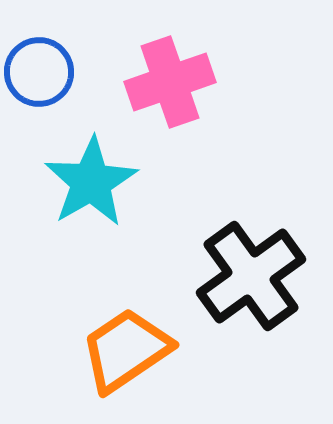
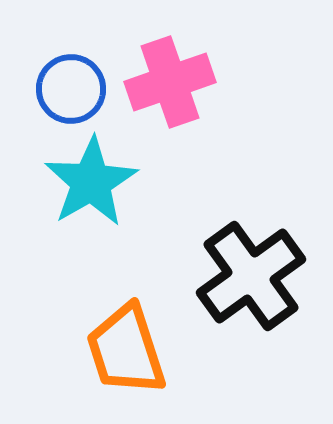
blue circle: moved 32 px right, 17 px down
orange trapezoid: rotated 74 degrees counterclockwise
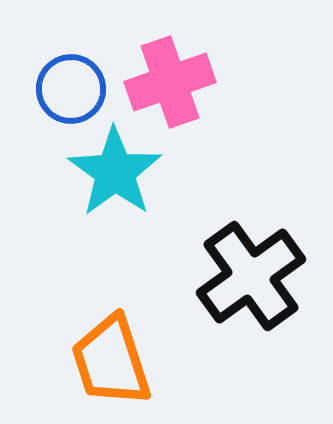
cyan star: moved 24 px right, 10 px up; rotated 6 degrees counterclockwise
orange trapezoid: moved 15 px left, 11 px down
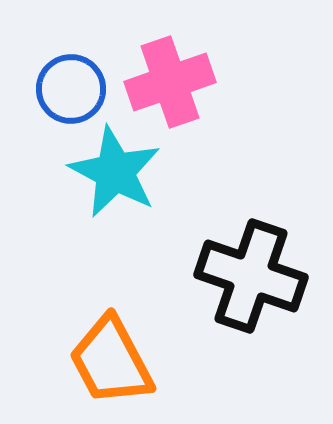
cyan star: rotated 8 degrees counterclockwise
black cross: rotated 35 degrees counterclockwise
orange trapezoid: rotated 10 degrees counterclockwise
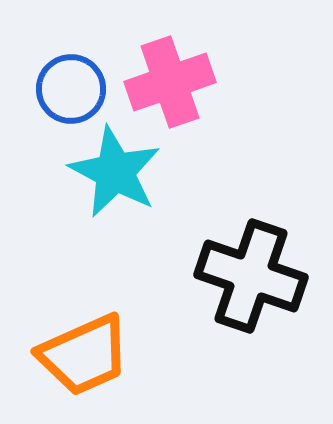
orange trapezoid: moved 27 px left, 6 px up; rotated 86 degrees counterclockwise
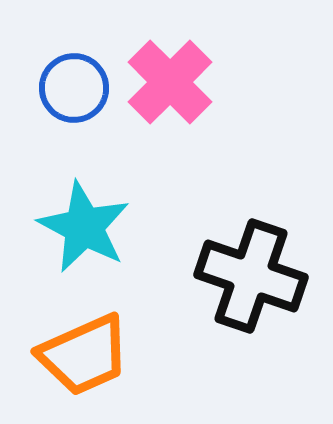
pink cross: rotated 26 degrees counterclockwise
blue circle: moved 3 px right, 1 px up
cyan star: moved 31 px left, 55 px down
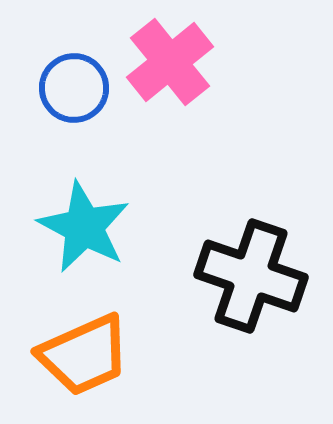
pink cross: moved 20 px up; rotated 6 degrees clockwise
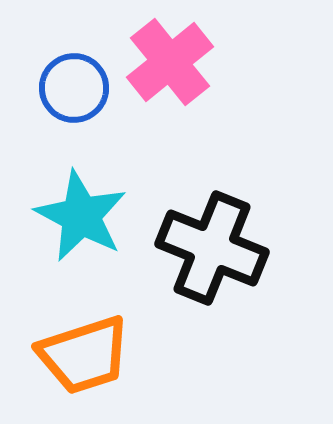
cyan star: moved 3 px left, 11 px up
black cross: moved 39 px left, 28 px up; rotated 3 degrees clockwise
orange trapezoid: rotated 6 degrees clockwise
